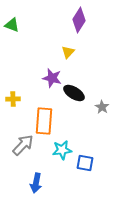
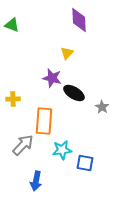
purple diamond: rotated 35 degrees counterclockwise
yellow triangle: moved 1 px left, 1 px down
blue arrow: moved 2 px up
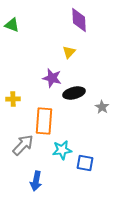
yellow triangle: moved 2 px right, 1 px up
black ellipse: rotated 45 degrees counterclockwise
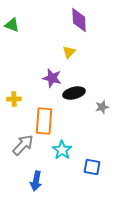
yellow cross: moved 1 px right
gray star: rotated 24 degrees clockwise
cyan star: rotated 30 degrees counterclockwise
blue square: moved 7 px right, 4 px down
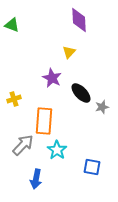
purple star: rotated 12 degrees clockwise
black ellipse: moved 7 px right; rotated 60 degrees clockwise
yellow cross: rotated 16 degrees counterclockwise
cyan star: moved 5 px left
blue arrow: moved 2 px up
